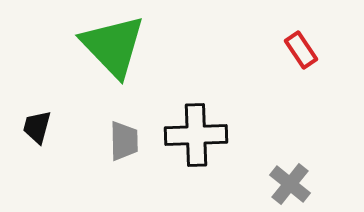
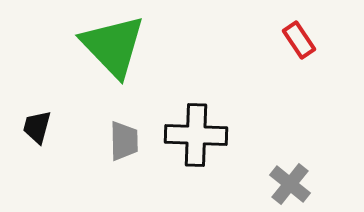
red rectangle: moved 2 px left, 10 px up
black cross: rotated 4 degrees clockwise
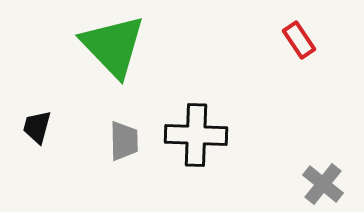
gray cross: moved 33 px right
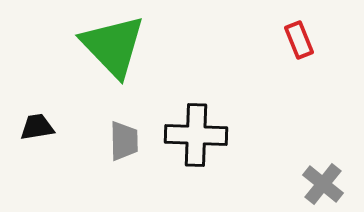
red rectangle: rotated 12 degrees clockwise
black trapezoid: rotated 66 degrees clockwise
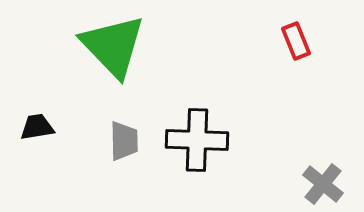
red rectangle: moved 3 px left, 1 px down
black cross: moved 1 px right, 5 px down
